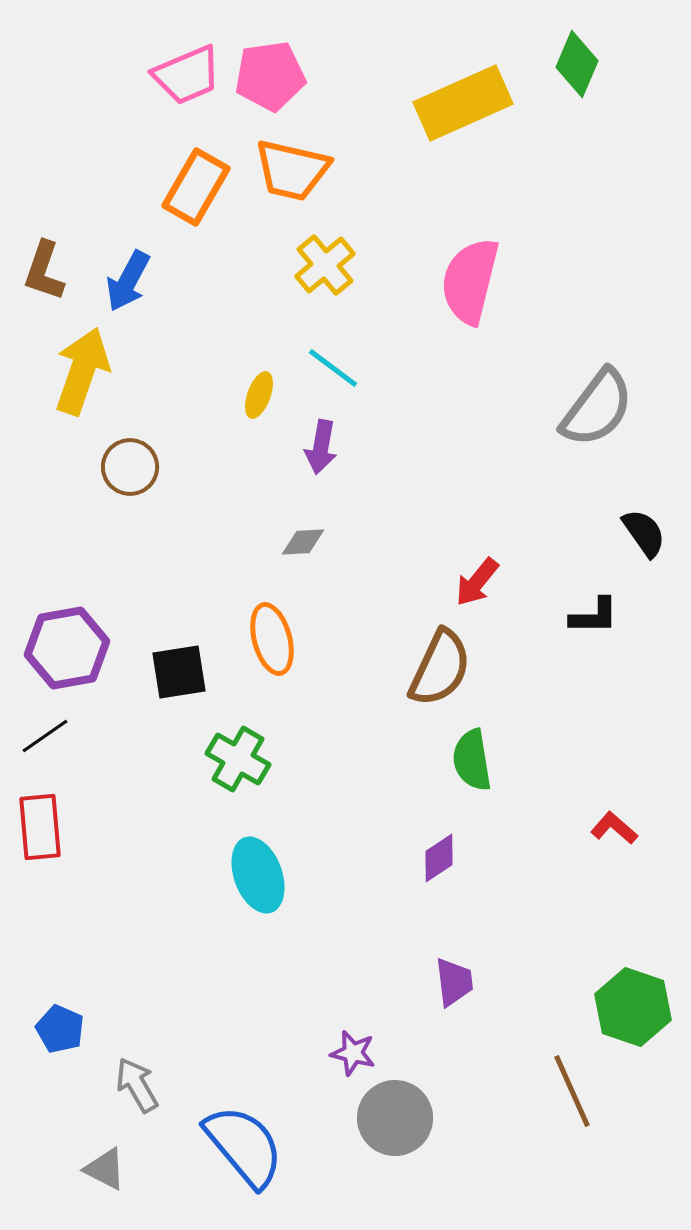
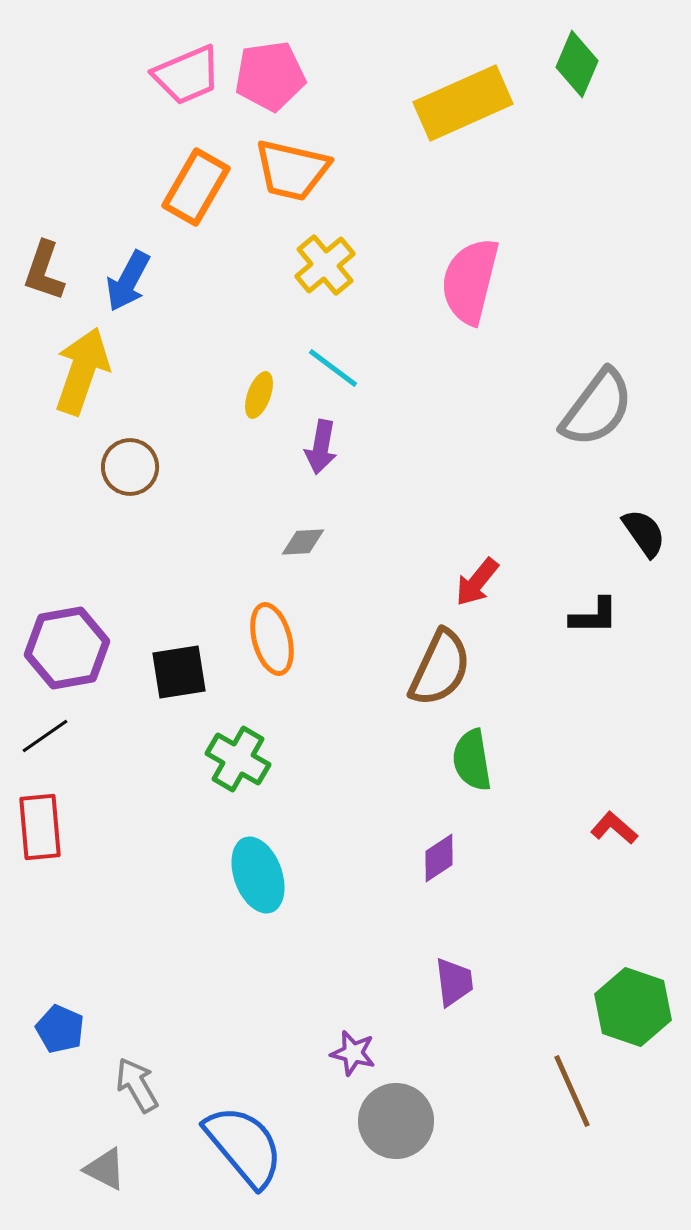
gray circle: moved 1 px right, 3 px down
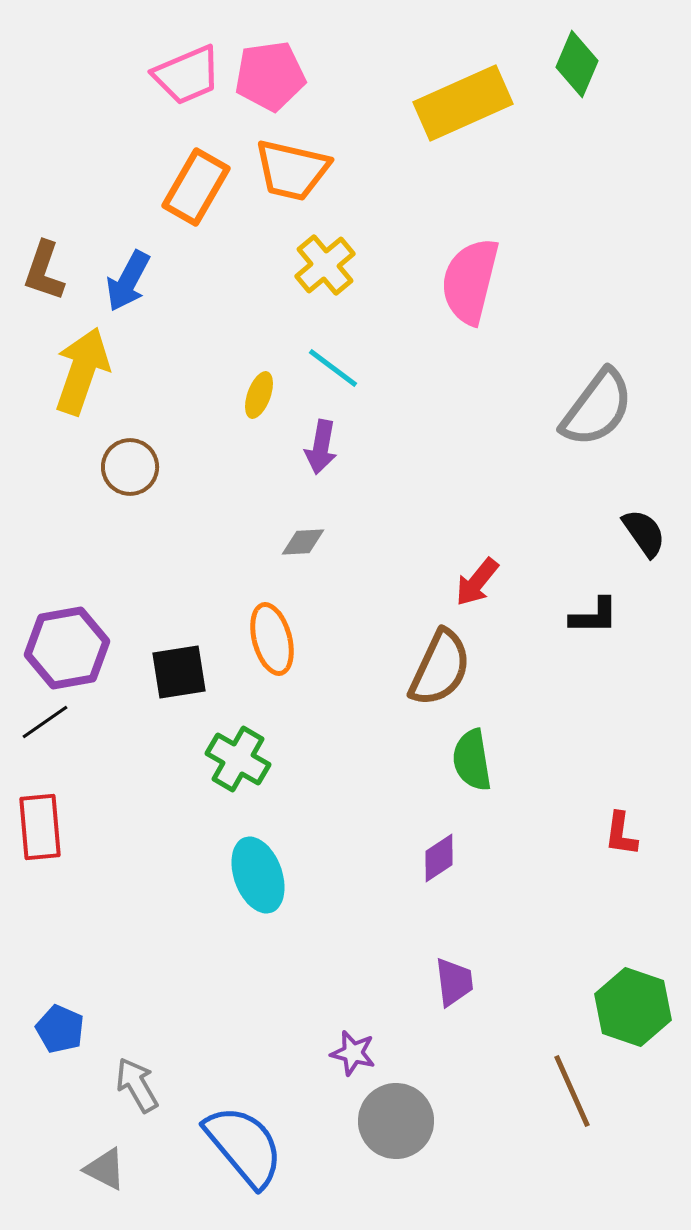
black line: moved 14 px up
red L-shape: moved 7 px right, 6 px down; rotated 123 degrees counterclockwise
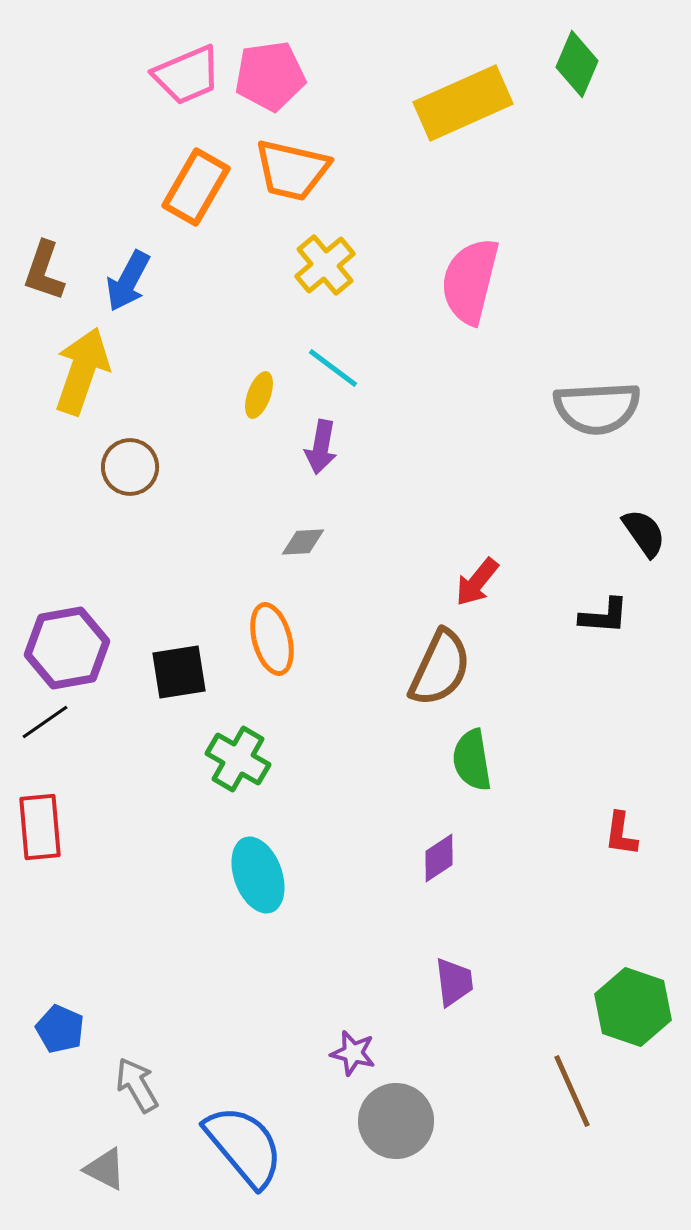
gray semicircle: rotated 50 degrees clockwise
black L-shape: moved 10 px right; rotated 4 degrees clockwise
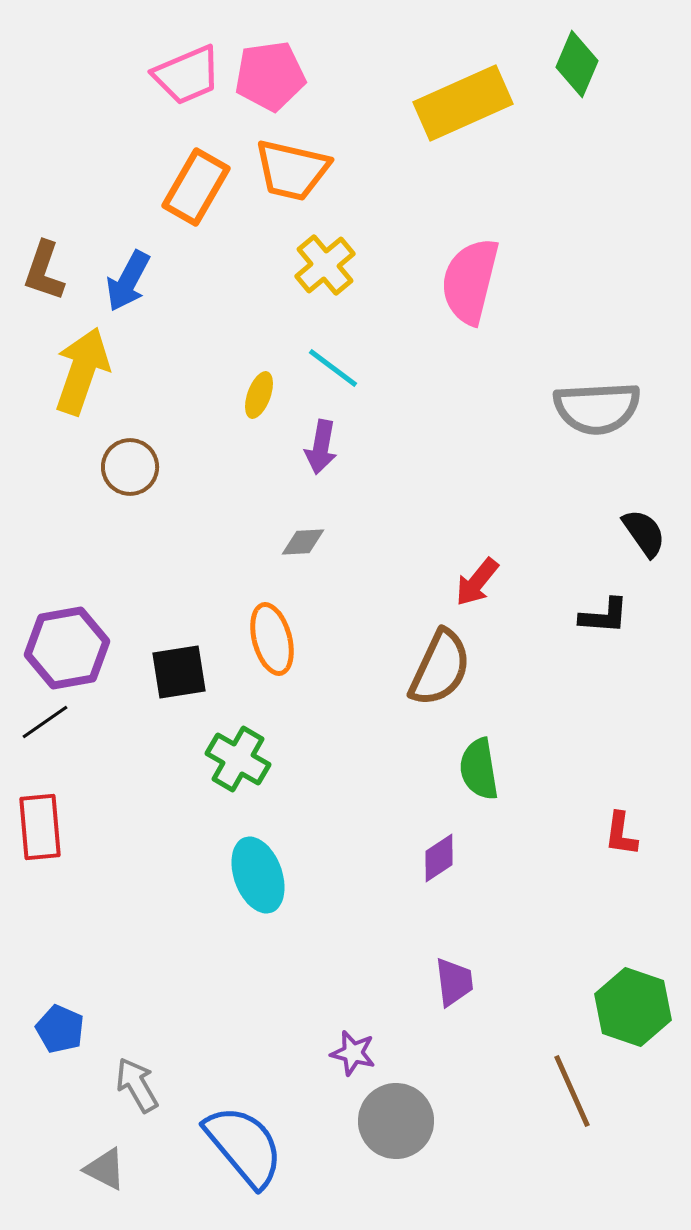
green semicircle: moved 7 px right, 9 px down
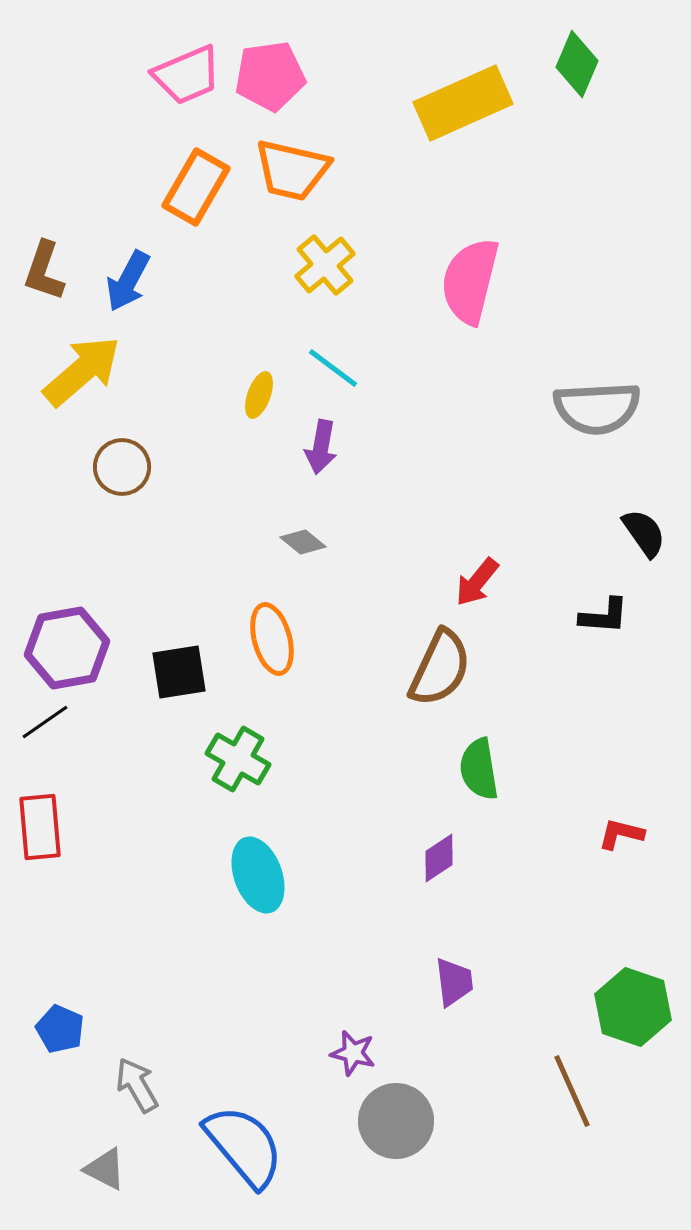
yellow arrow: rotated 30 degrees clockwise
brown circle: moved 8 px left
gray diamond: rotated 42 degrees clockwise
red L-shape: rotated 96 degrees clockwise
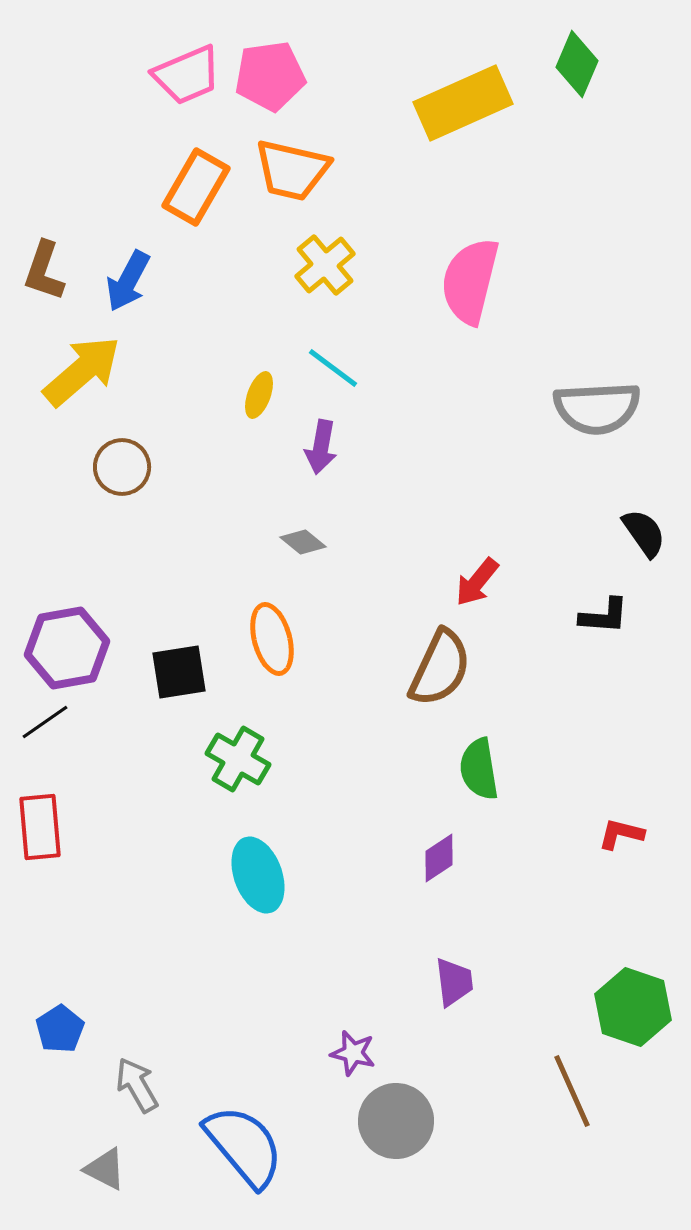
blue pentagon: rotated 15 degrees clockwise
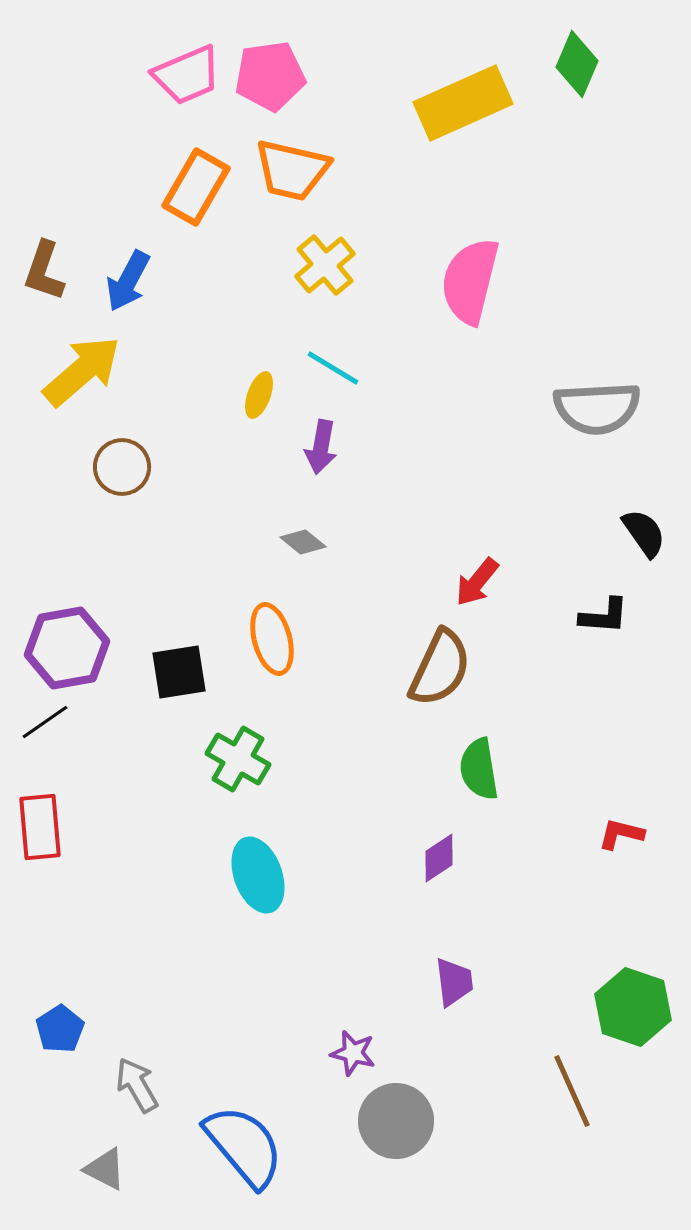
cyan line: rotated 6 degrees counterclockwise
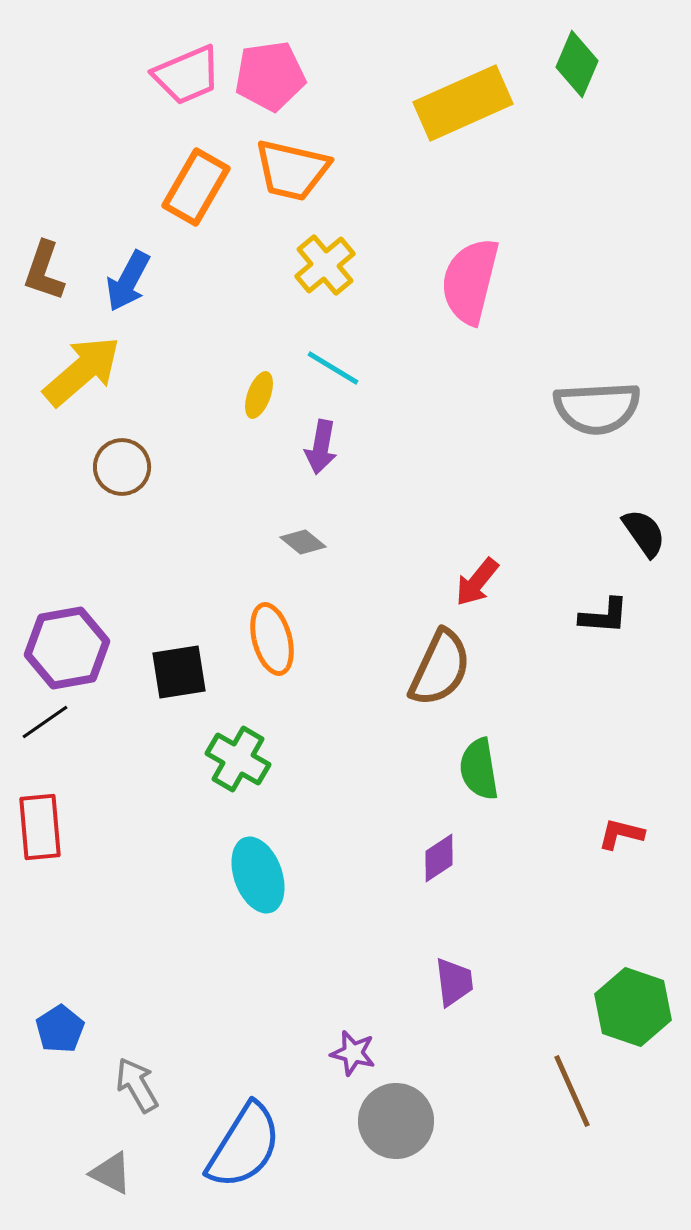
blue semicircle: rotated 72 degrees clockwise
gray triangle: moved 6 px right, 4 px down
